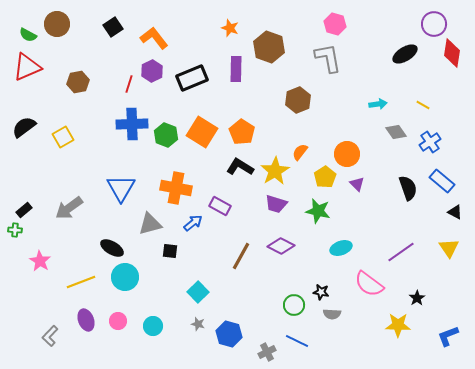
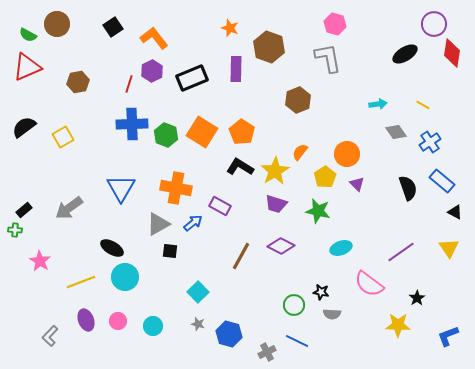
gray triangle at (150, 224): moved 8 px right; rotated 15 degrees counterclockwise
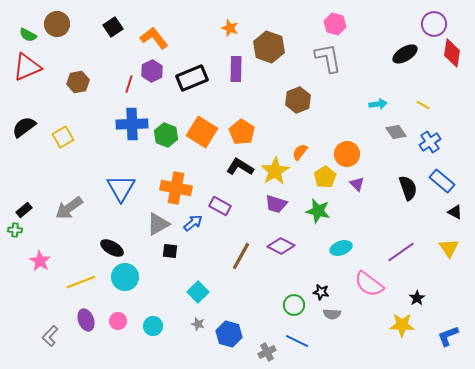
yellow star at (398, 325): moved 4 px right
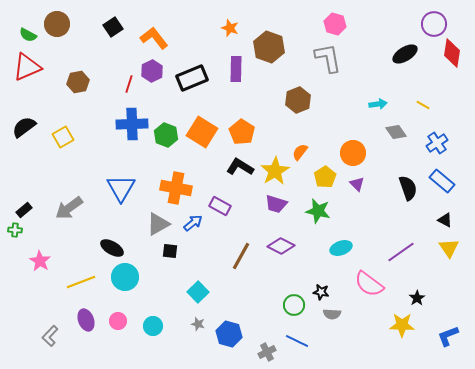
blue cross at (430, 142): moved 7 px right, 1 px down
orange circle at (347, 154): moved 6 px right, 1 px up
black triangle at (455, 212): moved 10 px left, 8 px down
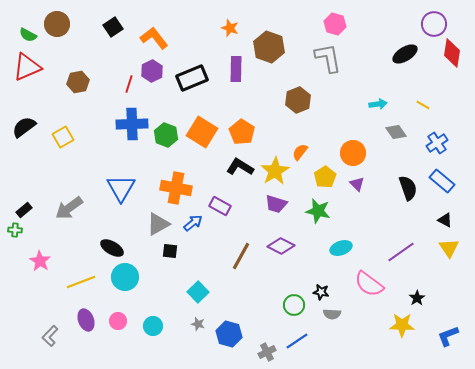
blue line at (297, 341): rotated 60 degrees counterclockwise
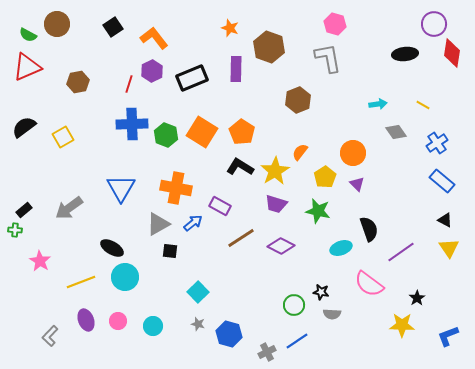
black ellipse at (405, 54): rotated 25 degrees clockwise
black semicircle at (408, 188): moved 39 px left, 41 px down
brown line at (241, 256): moved 18 px up; rotated 28 degrees clockwise
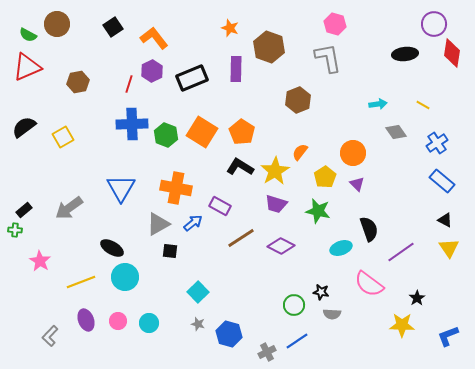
cyan circle at (153, 326): moved 4 px left, 3 px up
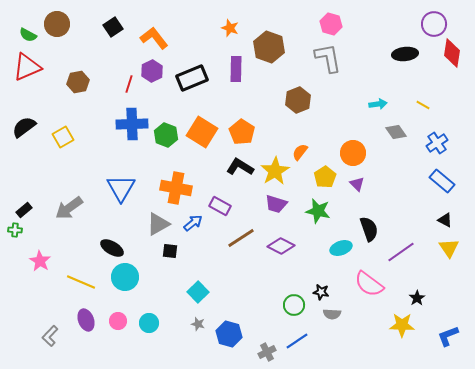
pink hexagon at (335, 24): moved 4 px left
yellow line at (81, 282): rotated 44 degrees clockwise
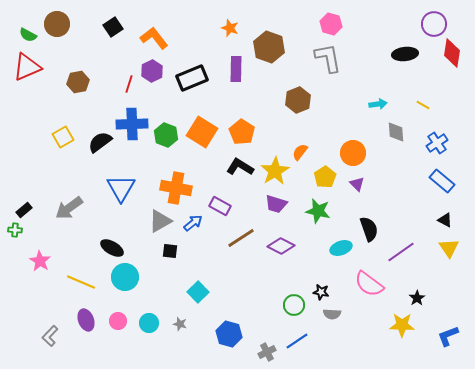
black semicircle at (24, 127): moved 76 px right, 15 px down
gray diamond at (396, 132): rotated 30 degrees clockwise
gray triangle at (158, 224): moved 2 px right, 3 px up
gray star at (198, 324): moved 18 px left
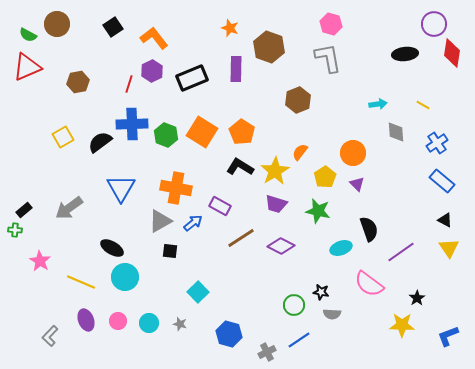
blue line at (297, 341): moved 2 px right, 1 px up
